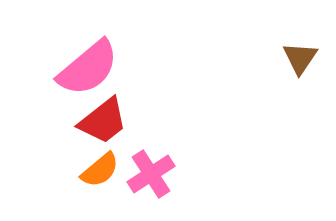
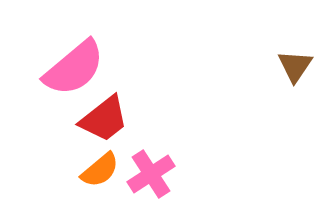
brown triangle: moved 5 px left, 8 px down
pink semicircle: moved 14 px left
red trapezoid: moved 1 px right, 2 px up
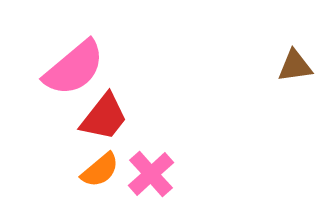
brown triangle: rotated 48 degrees clockwise
red trapezoid: moved 2 px up; rotated 14 degrees counterclockwise
pink cross: rotated 9 degrees counterclockwise
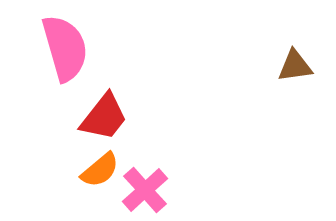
pink semicircle: moved 9 px left, 20 px up; rotated 66 degrees counterclockwise
pink cross: moved 6 px left, 16 px down
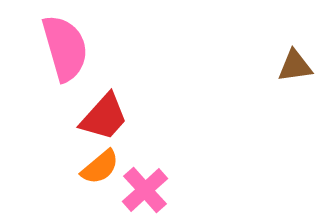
red trapezoid: rotated 4 degrees clockwise
orange semicircle: moved 3 px up
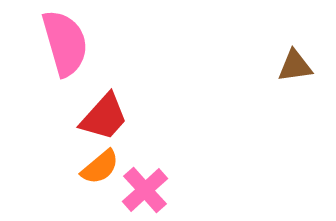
pink semicircle: moved 5 px up
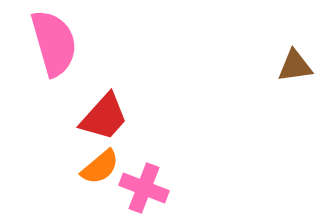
pink semicircle: moved 11 px left
pink cross: moved 1 px left, 2 px up; rotated 27 degrees counterclockwise
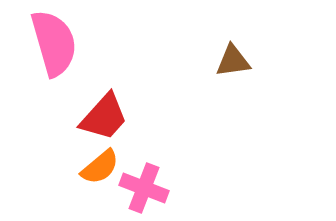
brown triangle: moved 62 px left, 5 px up
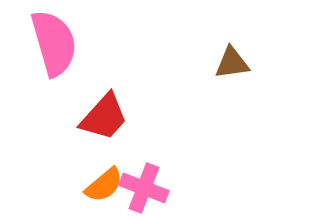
brown triangle: moved 1 px left, 2 px down
orange semicircle: moved 4 px right, 18 px down
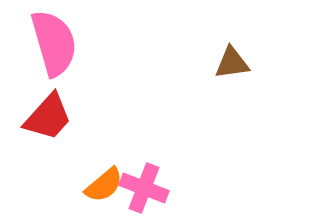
red trapezoid: moved 56 px left
